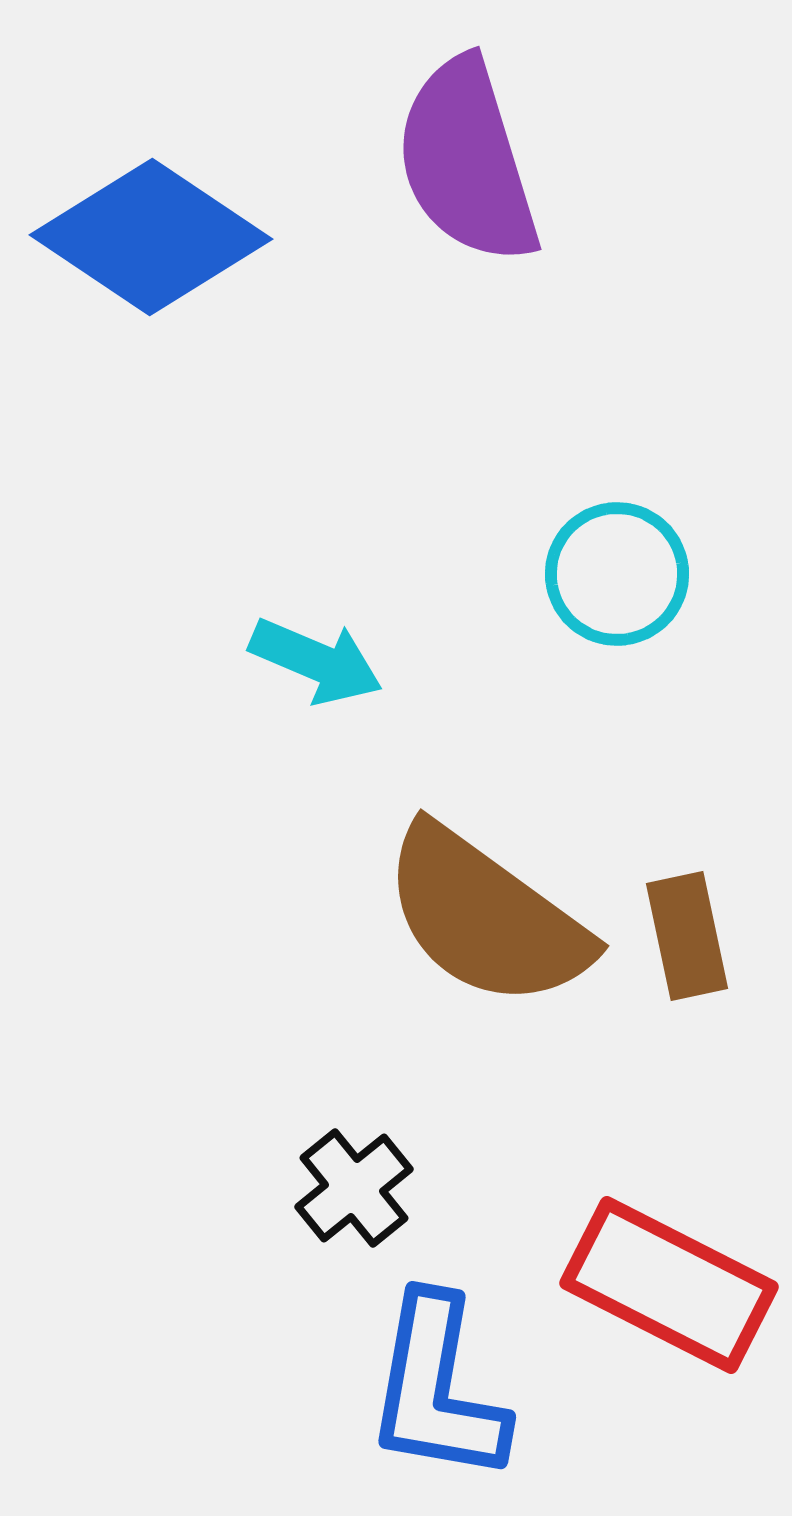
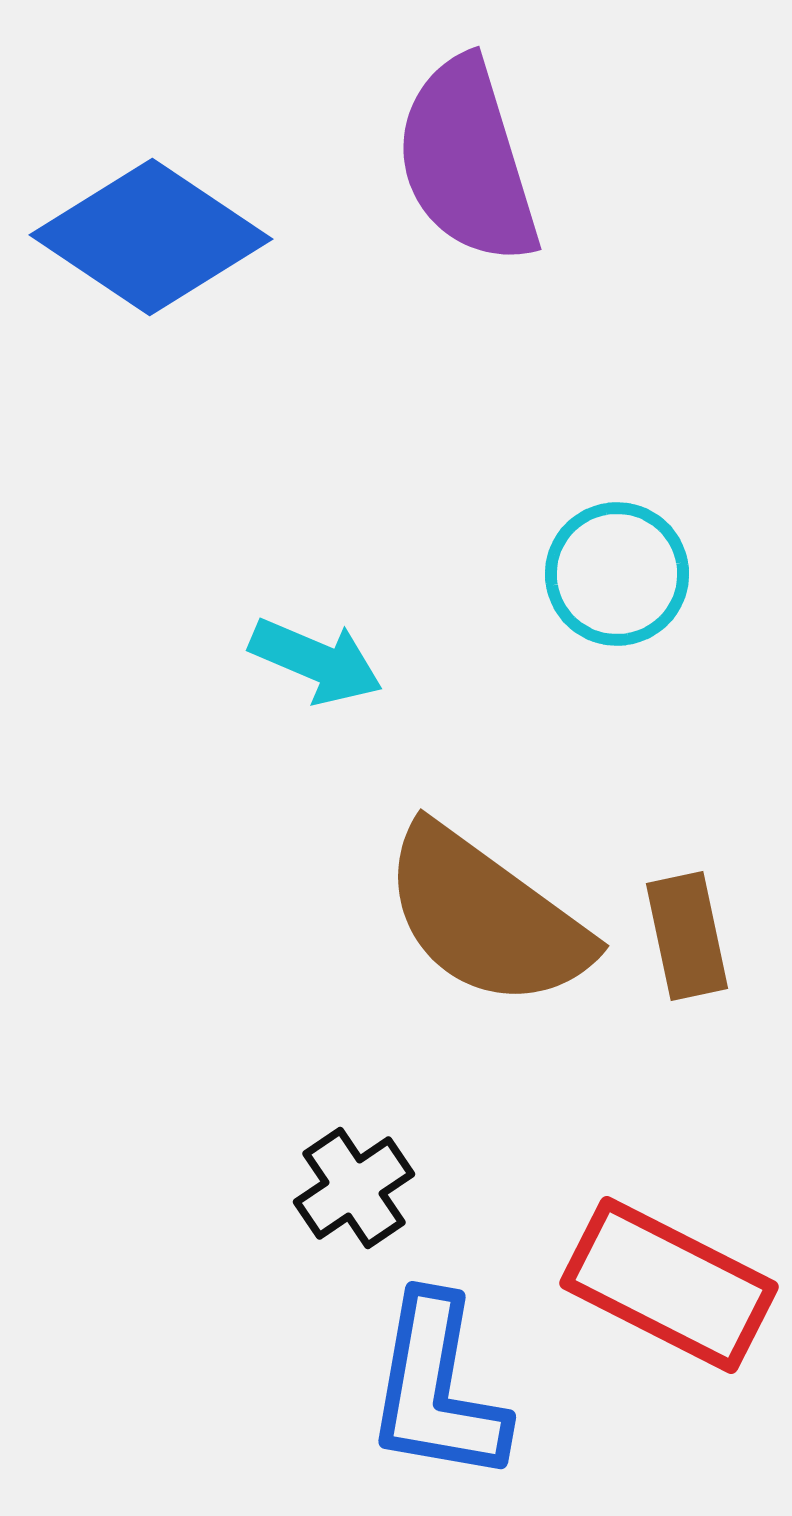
black cross: rotated 5 degrees clockwise
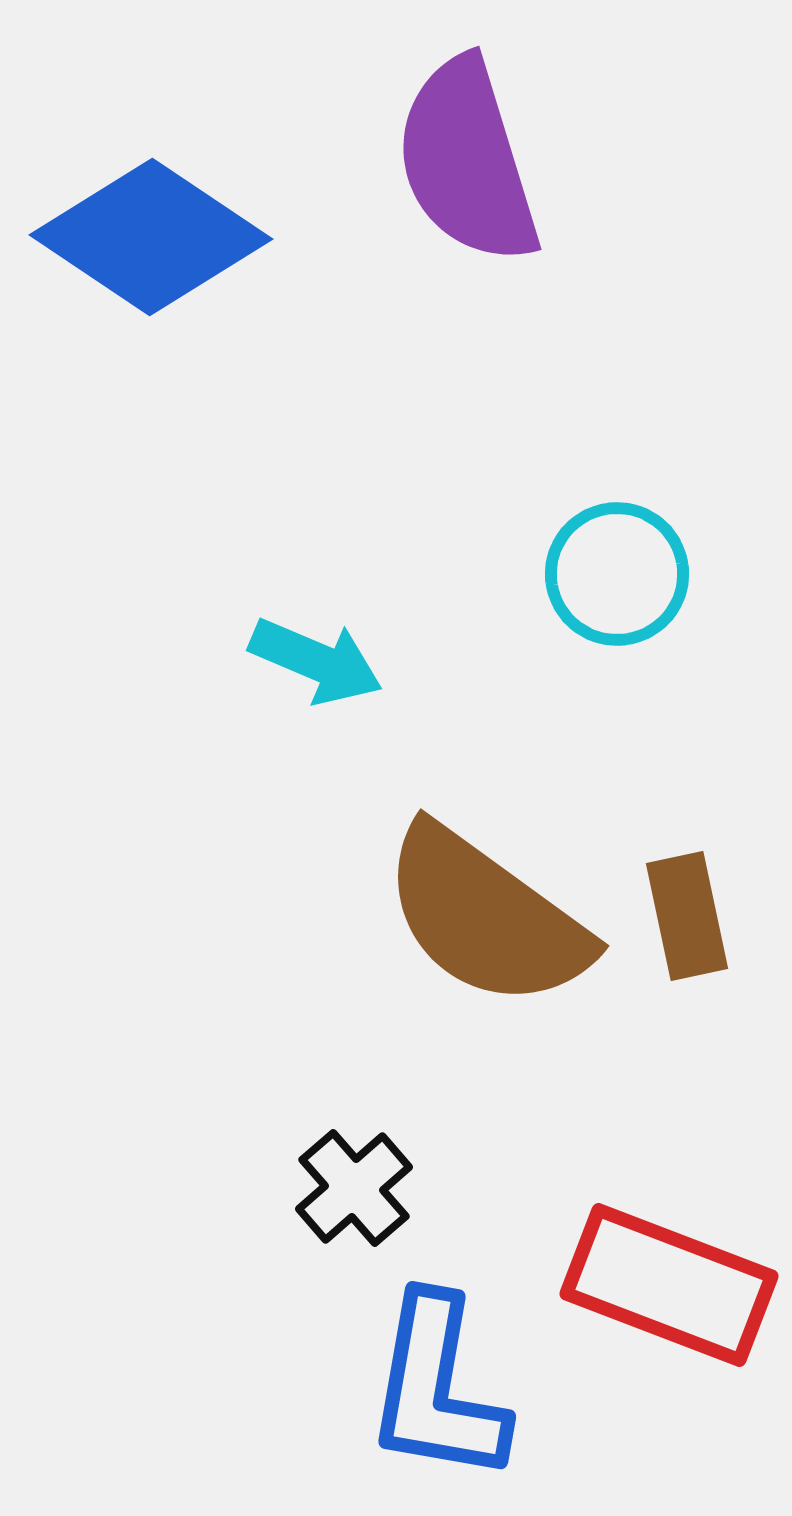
brown rectangle: moved 20 px up
black cross: rotated 7 degrees counterclockwise
red rectangle: rotated 6 degrees counterclockwise
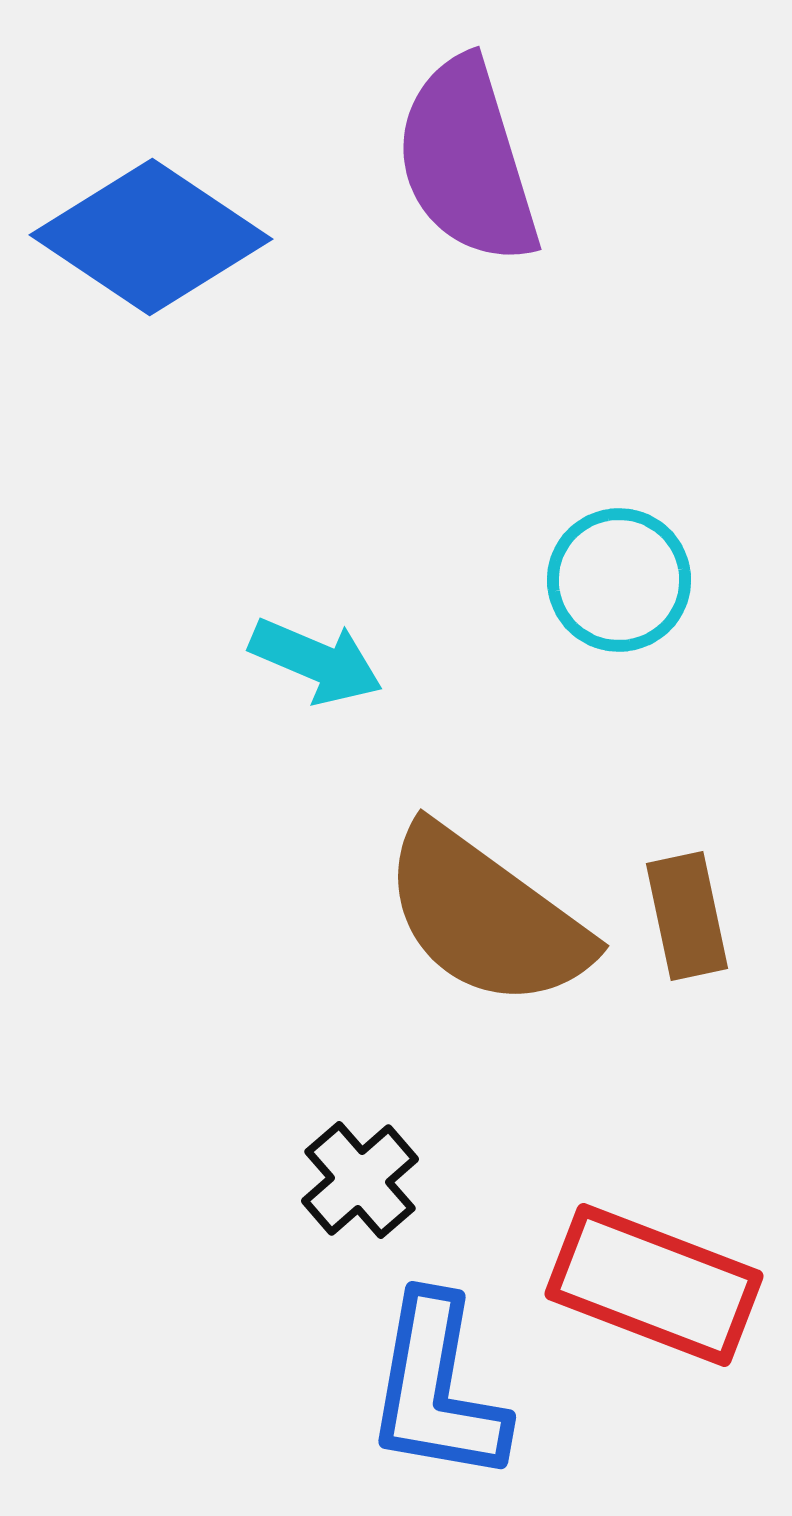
cyan circle: moved 2 px right, 6 px down
black cross: moved 6 px right, 8 px up
red rectangle: moved 15 px left
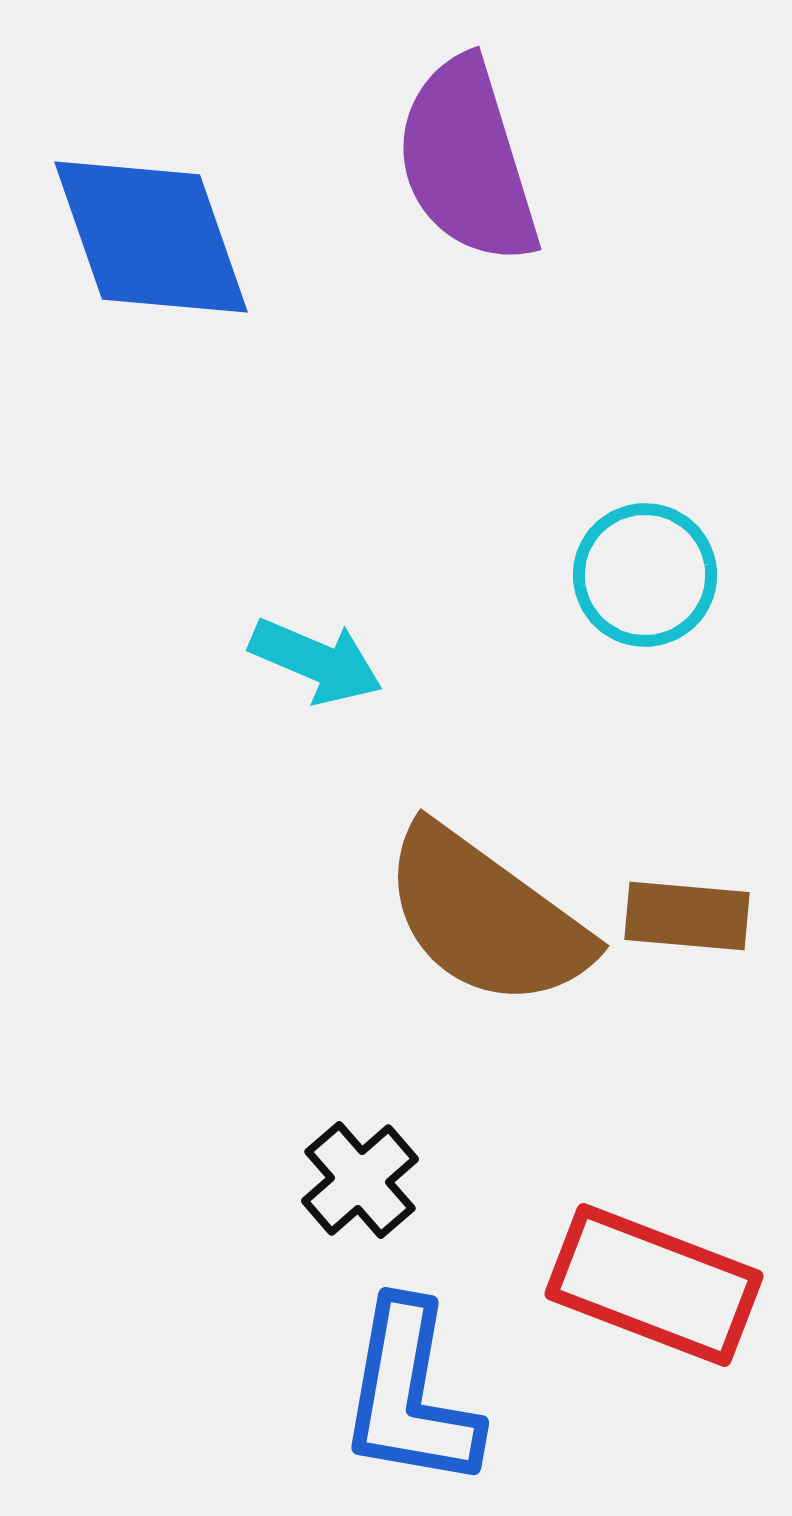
blue diamond: rotated 37 degrees clockwise
cyan circle: moved 26 px right, 5 px up
brown rectangle: rotated 73 degrees counterclockwise
blue L-shape: moved 27 px left, 6 px down
